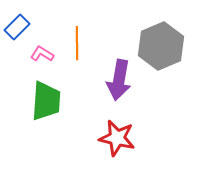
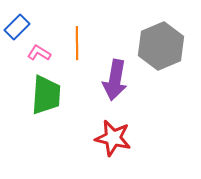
pink L-shape: moved 3 px left, 1 px up
purple arrow: moved 4 px left
green trapezoid: moved 6 px up
red star: moved 4 px left
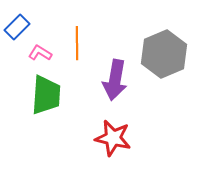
gray hexagon: moved 3 px right, 8 px down
pink L-shape: moved 1 px right
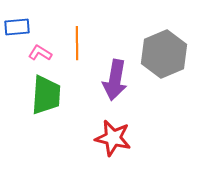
blue rectangle: rotated 40 degrees clockwise
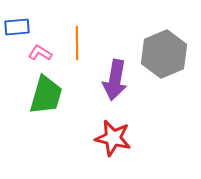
green trapezoid: rotated 12 degrees clockwise
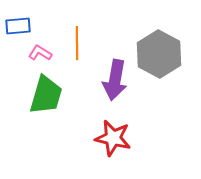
blue rectangle: moved 1 px right, 1 px up
gray hexagon: moved 5 px left; rotated 9 degrees counterclockwise
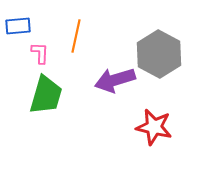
orange line: moved 1 px left, 7 px up; rotated 12 degrees clockwise
pink L-shape: rotated 60 degrees clockwise
purple arrow: rotated 63 degrees clockwise
red star: moved 41 px right, 11 px up
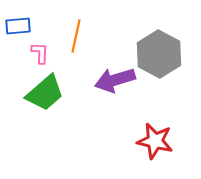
green trapezoid: moved 1 px left, 2 px up; rotated 33 degrees clockwise
red star: moved 1 px right, 14 px down
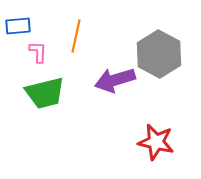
pink L-shape: moved 2 px left, 1 px up
green trapezoid: rotated 27 degrees clockwise
red star: moved 1 px right, 1 px down
